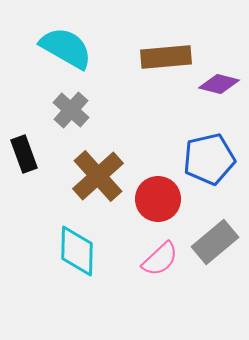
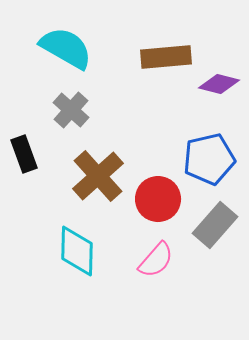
gray rectangle: moved 17 px up; rotated 9 degrees counterclockwise
pink semicircle: moved 4 px left, 1 px down; rotated 6 degrees counterclockwise
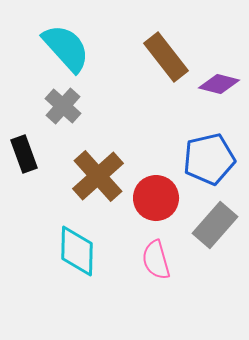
cyan semicircle: rotated 18 degrees clockwise
brown rectangle: rotated 57 degrees clockwise
gray cross: moved 8 px left, 4 px up
red circle: moved 2 px left, 1 px up
pink semicircle: rotated 123 degrees clockwise
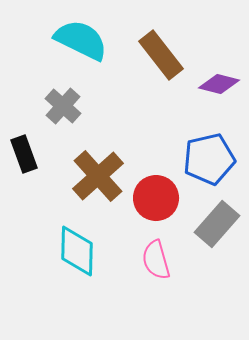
cyan semicircle: moved 15 px right, 8 px up; rotated 22 degrees counterclockwise
brown rectangle: moved 5 px left, 2 px up
gray rectangle: moved 2 px right, 1 px up
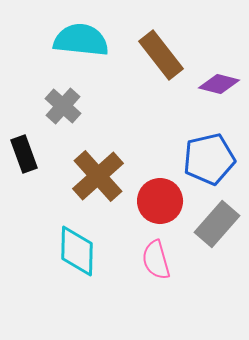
cyan semicircle: rotated 20 degrees counterclockwise
red circle: moved 4 px right, 3 px down
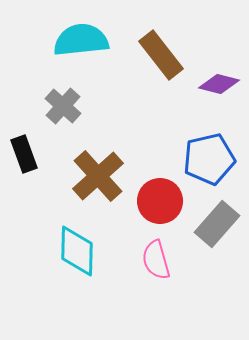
cyan semicircle: rotated 12 degrees counterclockwise
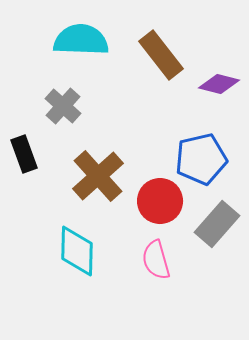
cyan semicircle: rotated 8 degrees clockwise
blue pentagon: moved 8 px left
